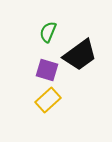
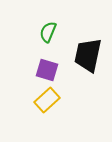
black trapezoid: moved 8 px right; rotated 138 degrees clockwise
yellow rectangle: moved 1 px left
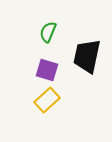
black trapezoid: moved 1 px left, 1 px down
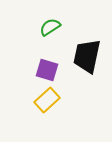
green semicircle: moved 2 px right, 5 px up; rotated 35 degrees clockwise
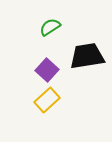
black trapezoid: rotated 69 degrees clockwise
purple square: rotated 25 degrees clockwise
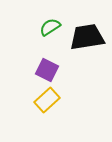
black trapezoid: moved 19 px up
purple square: rotated 15 degrees counterclockwise
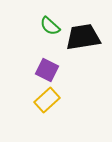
green semicircle: moved 1 px up; rotated 105 degrees counterclockwise
black trapezoid: moved 4 px left
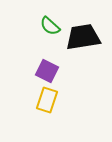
purple square: moved 1 px down
yellow rectangle: rotated 30 degrees counterclockwise
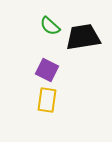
purple square: moved 1 px up
yellow rectangle: rotated 10 degrees counterclockwise
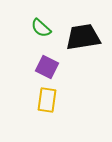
green semicircle: moved 9 px left, 2 px down
purple square: moved 3 px up
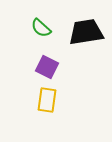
black trapezoid: moved 3 px right, 5 px up
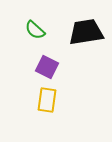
green semicircle: moved 6 px left, 2 px down
